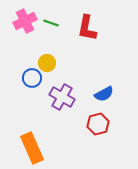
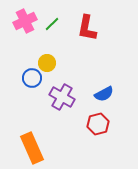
green line: moved 1 px right, 1 px down; rotated 63 degrees counterclockwise
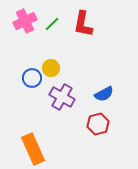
red L-shape: moved 4 px left, 4 px up
yellow circle: moved 4 px right, 5 px down
orange rectangle: moved 1 px right, 1 px down
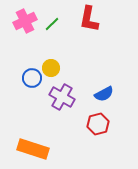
red L-shape: moved 6 px right, 5 px up
orange rectangle: rotated 48 degrees counterclockwise
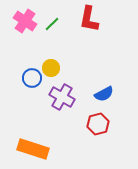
pink cross: rotated 30 degrees counterclockwise
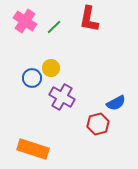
green line: moved 2 px right, 3 px down
blue semicircle: moved 12 px right, 9 px down
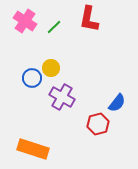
blue semicircle: moved 1 px right; rotated 24 degrees counterclockwise
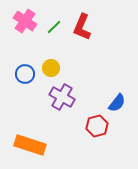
red L-shape: moved 7 px left, 8 px down; rotated 12 degrees clockwise
blue circle: moved 7 px left, 4 px up
red hexagon: moved 1 px left, 2 px down
orange rectangle: moved 3 px left, 4 px up
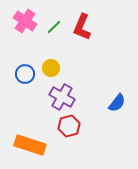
red hexagon: moved 28 px left
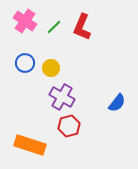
blue circle: moved 11 px up
